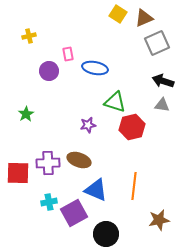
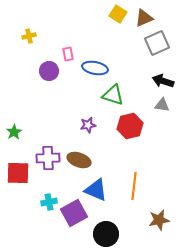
green triangle: moved 2 px left, 7 px up
green star: moved 12 px left, 18 px down
red hexagon: moved 2 px left, 1 px up
purple cross: moved 5 px up
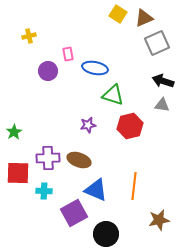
purple circle: moved 1 px left
cyan cross: moved 5 px left, 11 px up; rotated 14 degrees clockwise
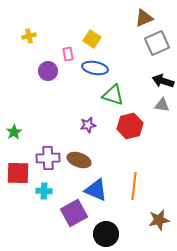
yellow square: moved 26 px left, 25 px down
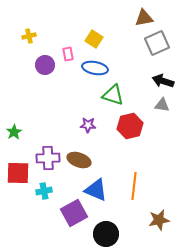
brown triangle: rotated 12 degrees clockwise
yellow square: moved 2 px right
purple circle: moved 3 px left, 6 px up
purple star: rotated 14 degrees clockwise
cyan cross: rotated 14 degrees counterclockwise
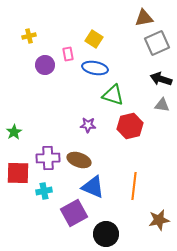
black arrow: moved 2 px left, 2 px up
blue triangle: moved 3 px left, 3 px up
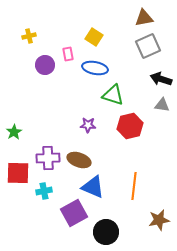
yellow square: moved 2 px up
gray square: moved 9 px left, 3 px down
black circle: moved 2 px up
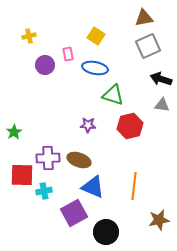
yellow square: moved 2 px right, 1 px up
red square: moved 4 px right, 2 px down
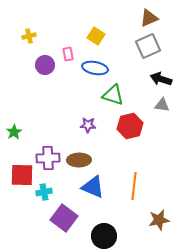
brown triangle: moved 5 px right; rotated 12 degrees counterclockwise
brown ellipse: rotated 20 degrees counterclockwise
cyan cross: moved 1 px down
purple square: moved 10 px left, 5 px down; rotated 24 degrees counterclockwise
black circle: moved 2 px left, 4 px down
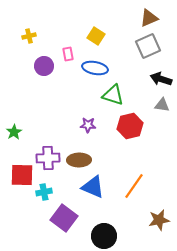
purple circle: moved 1 px left, 1 px down
orange line: rotated 28 degrees clockwise
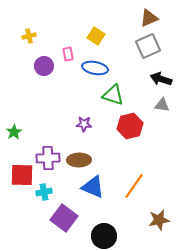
purple star: moved 4 px left, 1 px up
